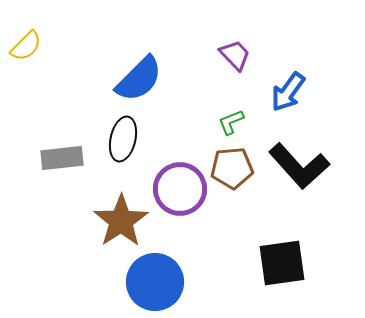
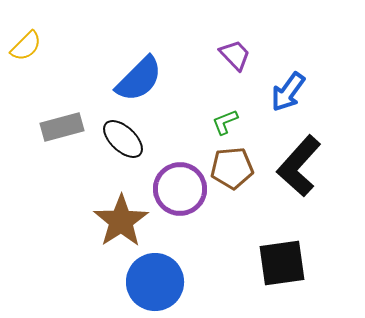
green L-shape: moved 6 px left
black ellipse: rotated 60 degrees counterclockwise
gray rectangle: moved 31 px up; rotated 9 degrees counterclockwise
black L-shape: rotated 84 degrees clockwise
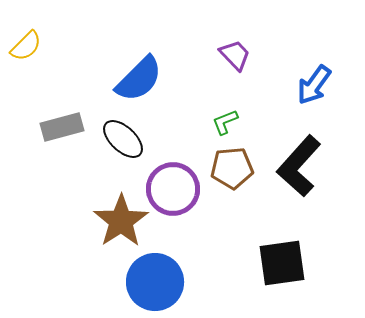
blue arrow: moved 26 px right, 7 px up
purple circle: moved 7 px left
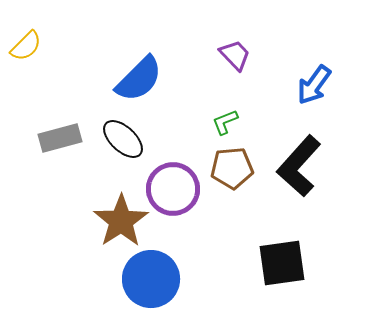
gray rectangle: moved 2 px left, 11 px down
blue circle: moved 4 px left, 3 px up
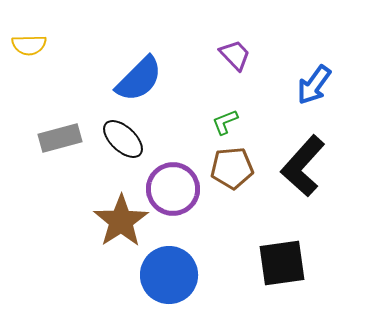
yellow semicircle: moved 3 px right, 1 px up; rotated 44 degrees clockwise
black L-shape: moved 4 px right
blue circle: moved 18 px right, 4 px up
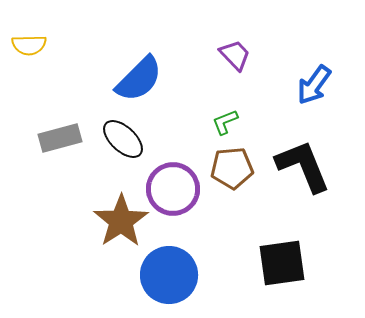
black L-shape: rotated 116 degrees clockwise
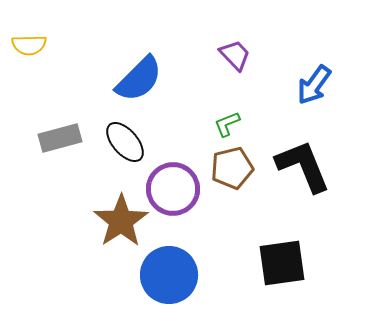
green L-shape: moved 2 px right, 2 px down
black ellipse: moved 2 px right, 3 px down; rotated 6 degrees clockwise
brown pentagon: rotated 9 degrees counterclockwise
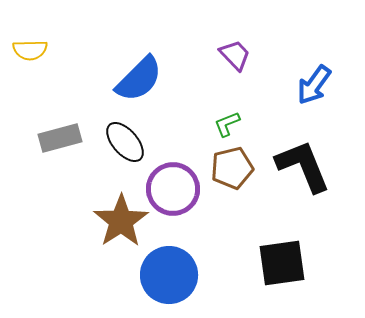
yellow semicircle: moved 1 px right, 5 px down
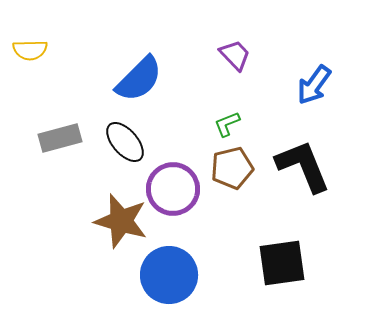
brown star: rotated 22 degrees counterclockwise
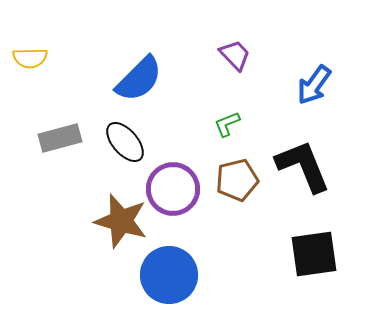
yellow semicircle: moved 8 px down
brown pentagon: moved 5 px right, 12 px down
black square: moved 32 px right, 9 px up
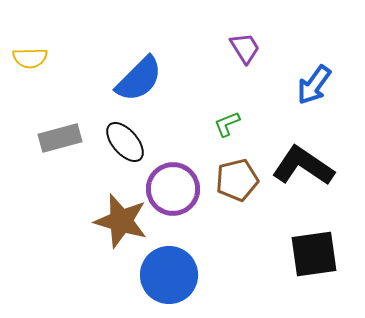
purple trapezoid: moved 10 px right, 7 px up; rotated 12 degrees clockwise
black L-shape: rotated 34 degrees counterclockwise
